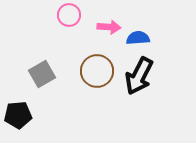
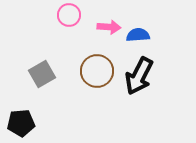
blue semicircle: moved 3 px up
black pentagon: moved 3 px right, 8 px down
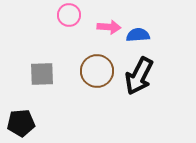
gray square: rotated 28 degrees clockwise
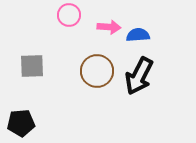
gray square: moved 10 px left, 8 px up
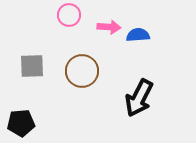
brown circle: moved 15 px left
black arrow: moved 22 px down
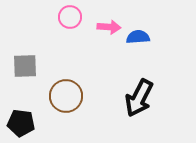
pink circle: moved 1 px right, 2 px down
blue semicircle: moved 2 px down
gray square: moved 7 px left
brown circle: moved 16 px left, 25 px down
black pentagon: rotated 12 degrees clockwise
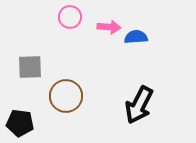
blue semicircle: moved 2 px left
gray square: moved 5 px right, 1 px down
black arrow: moved 7 px down
black pentagon: moved 1 px left
